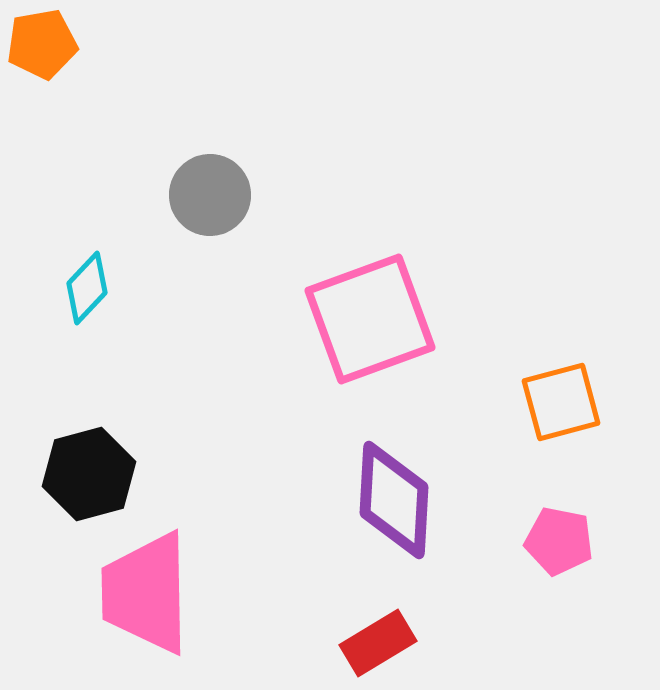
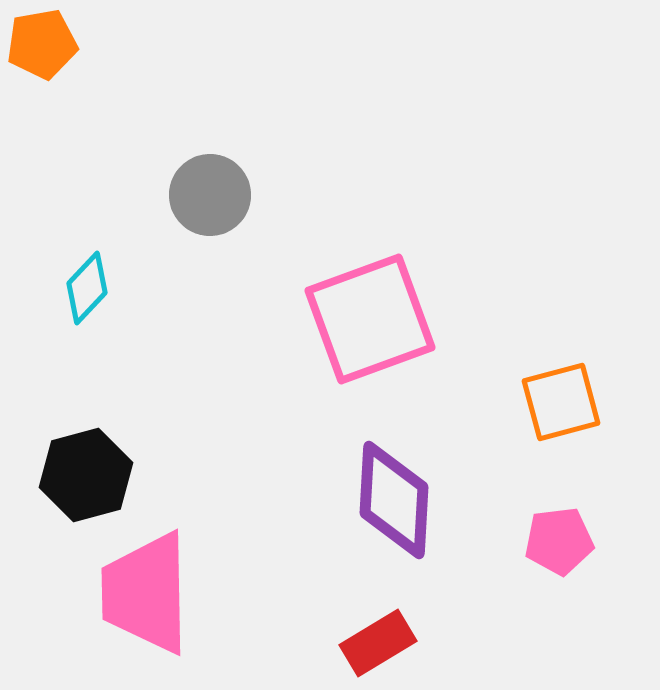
black hexagon: moved 3 px left, 1 px down
pink pentagon: rotated 18 degrees counterclockwise
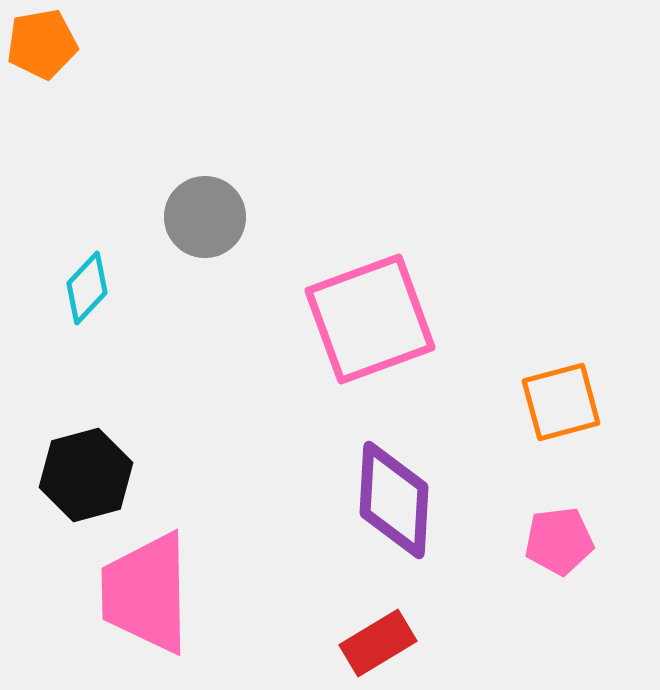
gray circle: moved 5 px left, 22 px down
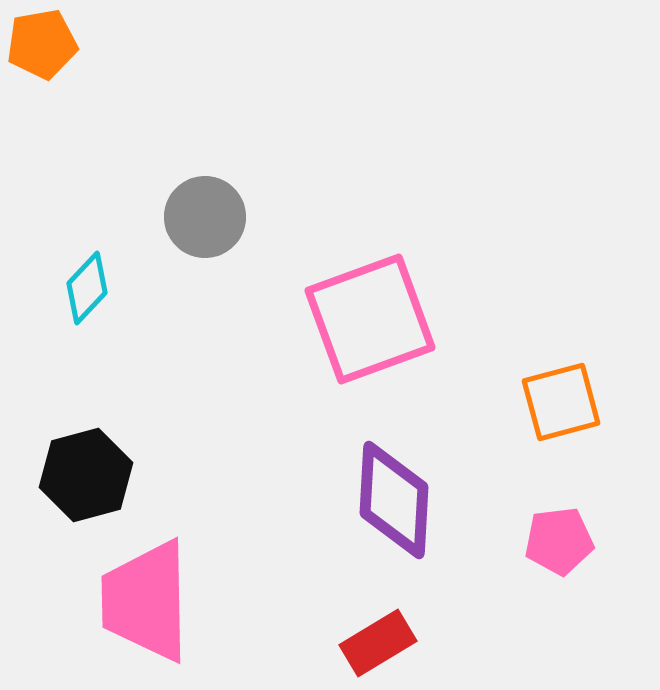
pink trapezoid: moved 8 px down
